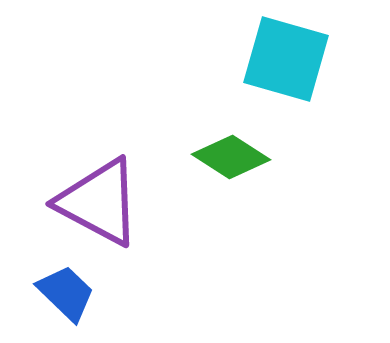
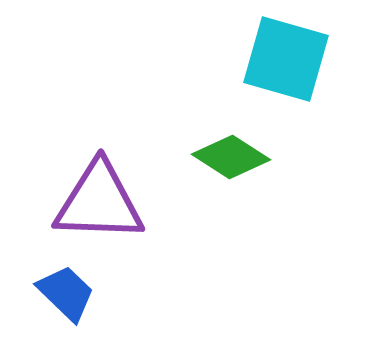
purple triangle: rotated 26 degrees counterclockwise
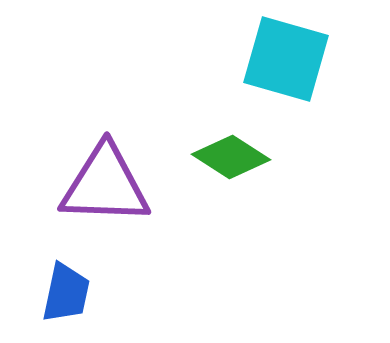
purple triangle: moved 6 px right, 17 px up
blue trapezoid: rotated 58 degrees clockwise
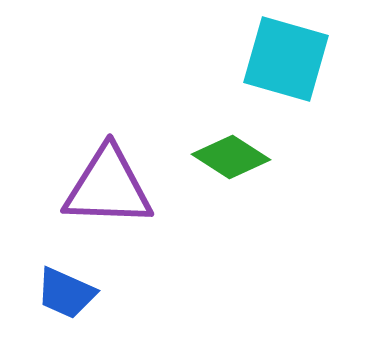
purple triangle: moved 3 px right, 2 px down
blue trapezoid: rotated 102 degrees clockwise
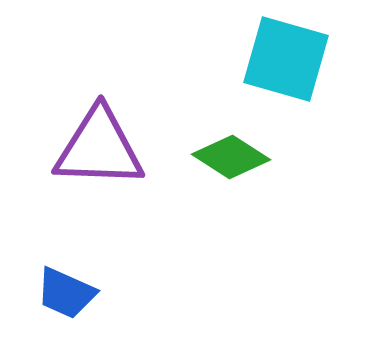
purple triangle: moved 9 px left, 39 px up
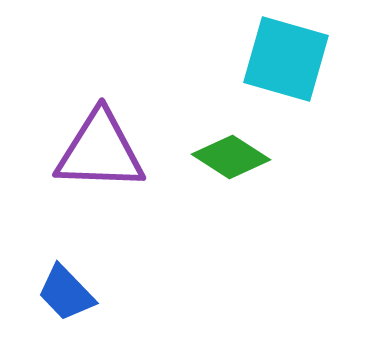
purple triangle: moved 1 px right, 3 px down
blue trapezoid: rotated 22 degrees clockwise
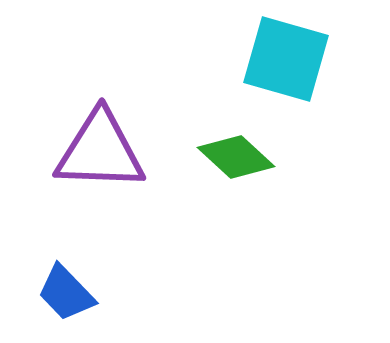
green diamond: moved 5 px right; rotated 10 degrees clockwise
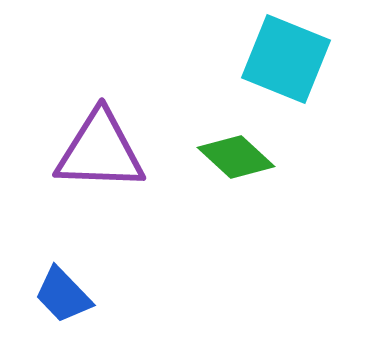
cyan square: rotated 6 degrees clockwise
blue trapezoid: moved 3 px left, 2 px down
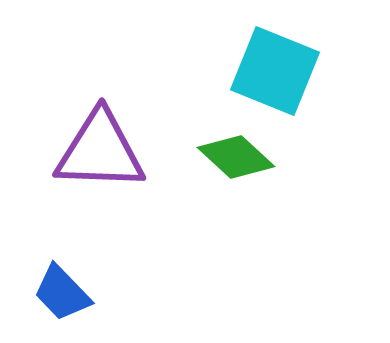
cyan square: moved 11 px left, 12 px down
blue trapezoid: moved 1 px left, 2 px up
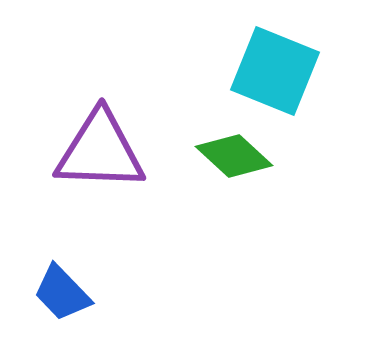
green diamond: moved 2 px left, 1 px up
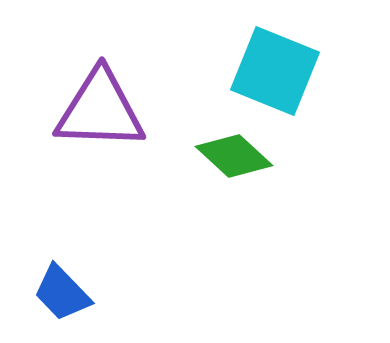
purple triangle: moved 41 px up
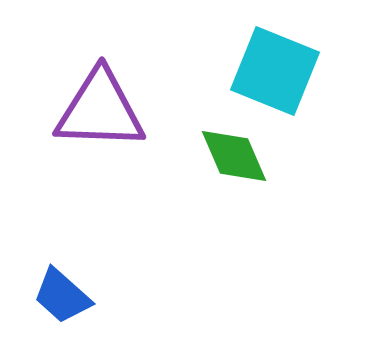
green diamond: rotated 24 degrees clockwise
blue trapezoid: moved 3 px down; rotated 4 degrees counterclockwise
